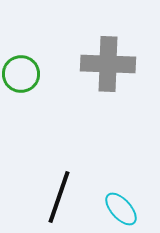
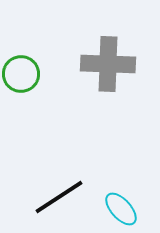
black line: rotated 38 degrees clockwise
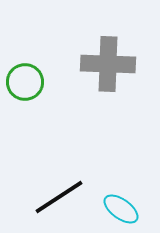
green circle: moved 4 px right, 8 px down
cyan ellipse: rotated 12 degrees counterclockwise
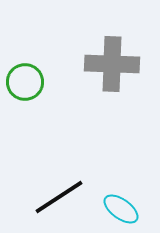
gray cross: moved 4 px right
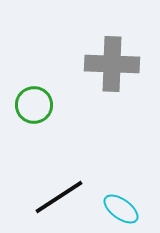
green circle: moved 9 px right, 23 px down
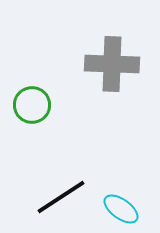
green circle: moved 2 px left
black line: moved 2 px right
